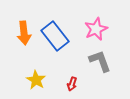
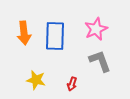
blue rectangle: rotated 40 degrees clockwise
yellow star: rotated 18 degrees counterclockwise
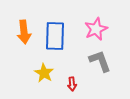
orange arrow: moved 1 px up
yellow star: moved 8 px right, 7 px up; rotated 18 degrees clockwise
red arrow: rotated 24 degrees counterclockwise
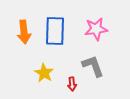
pink star: rotated 15 degrees clockwise
blue rectangle: moved 5 px up
gray L-shape: moved 7 px left, 5 px down
